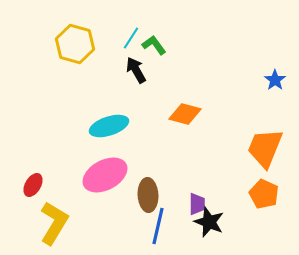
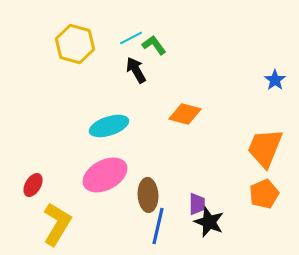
cyan line: rotated 30 degrees clockwise
orange pentagon: rotated 24 degrees clockwise
yellow L-shape: moved 3 px right, 1 px down
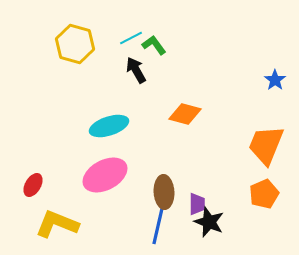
orange trapezoid: moved 1 px right, 3 px up
brown ellipse: moved 16 px right, 3 px up
yellow L-shape: rotated 99 degrees counterclockwise
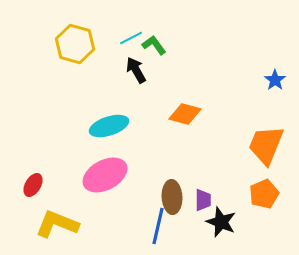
brown ellipse: moved 8 px right, 5 px down
purple trapezoid: moved 6 px right, 4 px up
black star: moved 12 px right
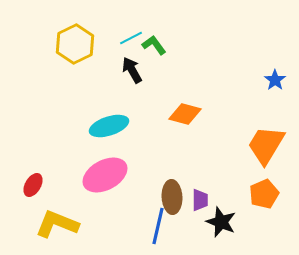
yellow hexagon: rotated 18 degrees clockwise
black arrow: moved 4 px left
orange trapezoid: rotated 9 degrees clockwise
purple trapezoid: moved 3 px left
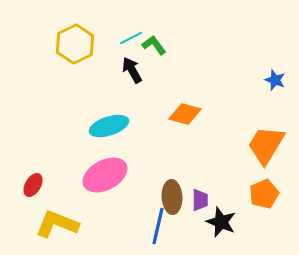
blue star: rotated 15 degrees counterclockwise
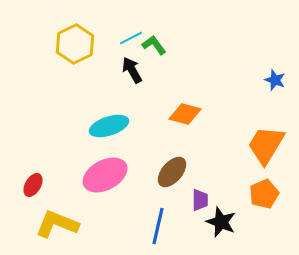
brown ellipse: moved 25 px up; rotated 44 degrees clockwise
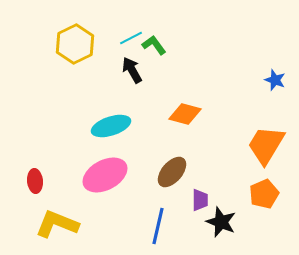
cyan ellipse: moved 2 px right
red ellipse: moved 2 px right, 4 px up; rotated 35 degrees counterclockwise
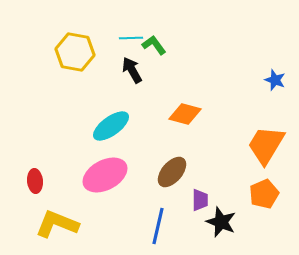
cyan line: rotated 25 degrees clockwise
yellow hexagon: moved 8 px down; rotated 24 degrees counterclockwise
cyan ellipse: rotated 18 degrees counterclockwise
